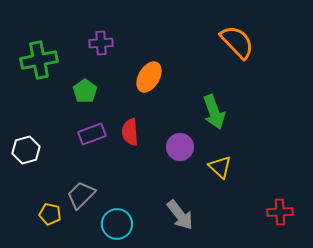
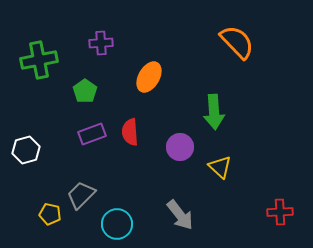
green arrow: rotated 16 degrees clockwise
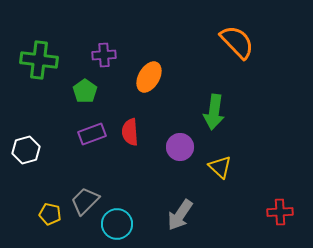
purple cross: moved 3 px right, 12 px down
green cross: rotated 18 degrees clockwise
green arrow: rotated 12 degrees clockwise
gray trapezoid: moved 4 px right, 6 px down
gray arrow: rotated 72 degrees clockwise
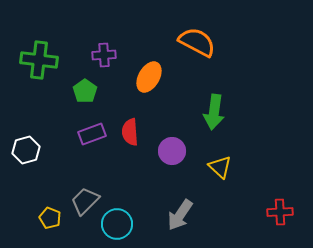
orange semicircle: moved 40 px left; rotated 18 degrees counterclockwise
purple circle: moved 8 px left, 4 px down
yellow pentagon: moved 4 px down; rotated 10 degrees clockwise
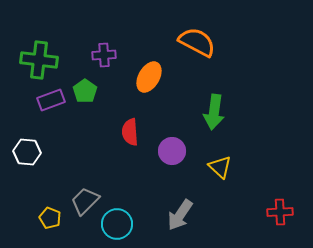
purple rectangle: moved 41 px left, 34 px up
white hexagon: moved 1 px right, 2 px down; rotated 20 degrees clockwise
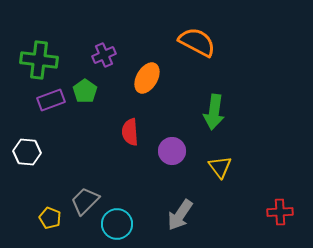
purple cross: rotated 20 degrees counterclockwise
orange ellipse: moved 2 px left, 1 px down
yellow triangle: rotated 10 degrees clockwise
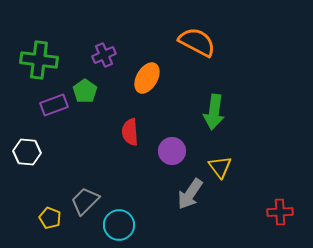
purple rectangle: moved 3 px right, 5 px down
gray arrow: moved 10 px right, 21 px up
cyan circle: moved 2 px right, 1 px down
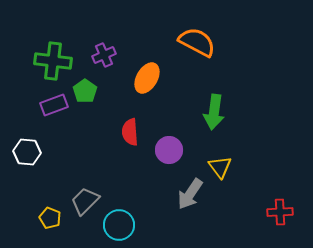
green cross: moved 14 px right, 1 px down
purple circle: moved 3 px left, 1 px up
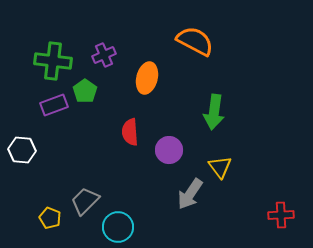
orange semicircle: moved 2 px left, 1 px up
orange ellipse: rotated 16 degrees counterclockwise
white hexagon: moved 5 px left, 2 px up
red cross: moved 1 px right, 3 px down
cyan circle: moved 1 px left, 2 px down
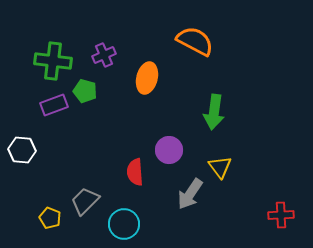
green pentagon: rotated 20 degrees counterclockwise
red semicircle: moved 5 px right, 40 px down
cyan circle: moved 6 px right, 3 px up
